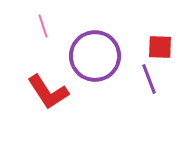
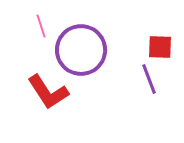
pink line: moved 2 px left
purple circle: moved 14 px left, 6 px up
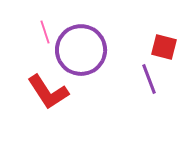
pink line: moved 4 px right, 6 px down
red square: moved 4 px right; rotated 12 degrees clockwise
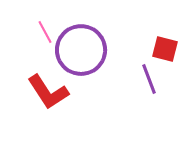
pink line: rotated 10 degrees counterclockwise
red square: moved 1 px right, 2 px down
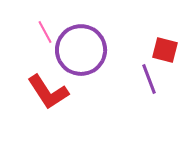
red square: moved 1 px down
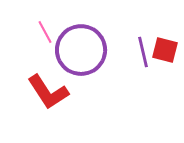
purple line: moved 6 px left, 27 px up; rotated 8 degrees clockwise
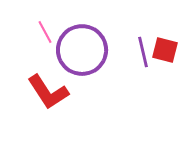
purple circle: moved 1 px right
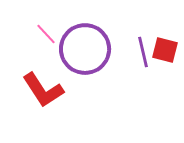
pink line: moved 1 px right, 2 px down; rotated 15 degrees counterclockwise
purple circle: moved 3 px right, 1 px up
red L-shape: moved 5 px left, 2 px up
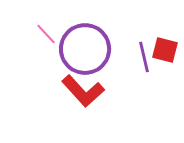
purple line: moved 1 px right, 5 px down
red L-shape: moved 40 px right, 1 px down; rotated 9 degrees counterclockwise
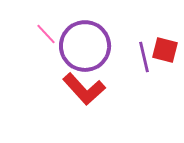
purple circle: moved 3 px up
red L-shape: moved 1 px right, 2 px up
